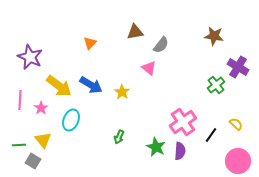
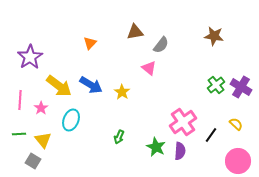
purple star: rotated 15 degrees clockwise
purple cross: moved 3 px right, 20 px down
green line: moved 11 px up
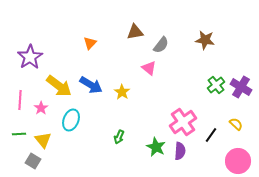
brown star: moved 9 px left, 4 px down
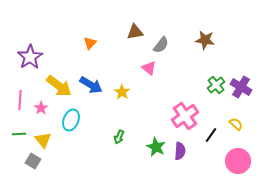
pink cross: moved 2 px right, 6 px up
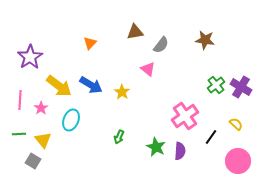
pink triangle: moved 1 px left, 1 px down
black line: moved 2 px down
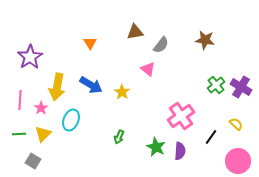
orange triangle: rotated 16 degrees counterclockwise
yellow arrow: moved 2 px left, 1 px down; rotated 64 degrees clockwise
pink cross: moved 4 px left
yellow triangle: moved 6 px up; rotated 24 degrees clockwise
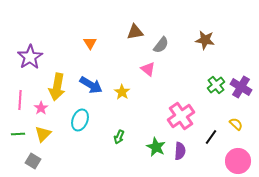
cyan ellipse: moved 9 px right
green line: moved 1 px left
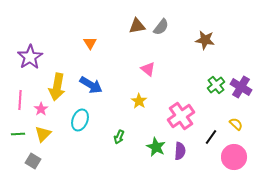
brown triangle: moved 2 px right, 6 px up
gray semicircle: moved 18 px up
yellow star: moved 17 px right, 9 px down
pink star: moved 1 px down
pink circle: moved 4 px left, 4 px up
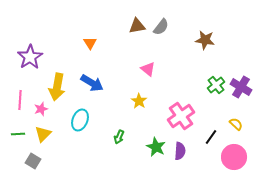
blue arrow: moved 1 px right, 2 px up
pink star: rotated 16 degrees clockwise
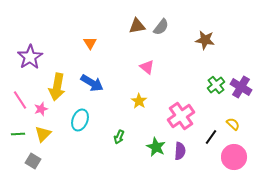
pink triangle: moved 1 px left, 2 px up
pink line: rotated 36 degrees counterclockwise
yellow semicircle: moved 3 px left
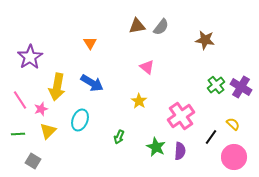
yellow triangle: moved 5 px right, 3 px up
